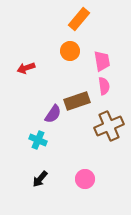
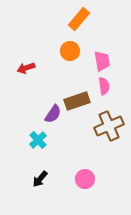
cyan cross: rotated 24 degrees clockwise
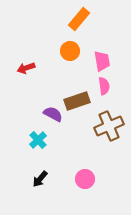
purple semicircle: rotated 96 degrees counterclockwise
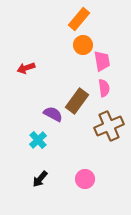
orange circle: moved 13 px right, 6 px up
pink semicircle: moved 2 px down
brown rectangle: rotated 35 degrees counterclockwise
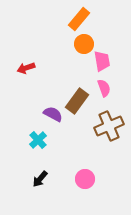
orange circle: moved 1 px right, 1 px up
pink semicircle: rotated 12 degrees counterclockwise
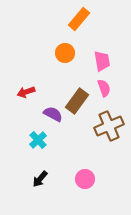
orange circle: moved 19 px left, 9 px down
red arrow: moved 24 px down
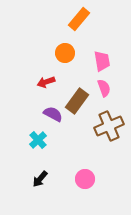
red arrow: moved 20 px right, 10 px up
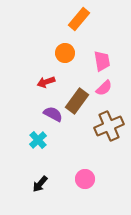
pink semicircle: rotated 66 degrees clockwise
black arrow: moved 5 px down
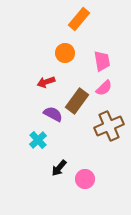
black arrow: moved 19 px right, 16 px up
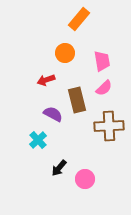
red arrow: moved 2 px up
brown rectangle: moved 1 px up; rotated 50 degrees counterclockwise
brown cross: rotated 20 degrees clockwise
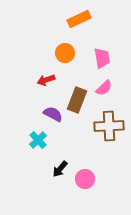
orange rectangle: rotated 25 degrees clockwise
pink trapezoid: moved 3 px up
brown rectangle: rotated 35 degrees clockwise
black arrow: moved 1 px right, 1 px down
